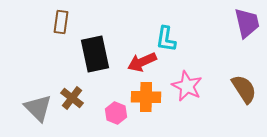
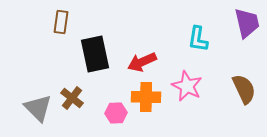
cyan L-shape: moved 32 px right
brown semicircle: rotated 8 degrees clockwise
pink hexagon: rotated 25 degrees counterclockwise
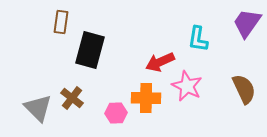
purple trapezoid: rotated 132 degrees counterclockwise
black rectangle: moved 5 px left, 4 px up; rotated 27 degrees clockwise
red arrow: moved 18 px right
orange cross: moved 1 px down
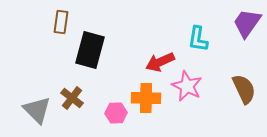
gray triangle: moved 1 px left, 2 px down
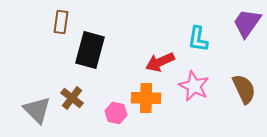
pink star: moved 7 px right
pink hexagon: rotated 15 degrees clockwise
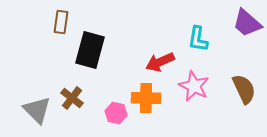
purple trapezoid: rotated 84 degrees counterclockwise
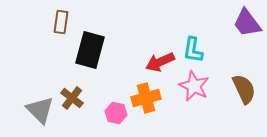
purple trapezoid: rotated 12 degrees clockwise
cyan L-shape: moved 5 px left, 11 px down
orange cross: rotated 16 degrees counterclockwise
gray triangle: moved 3 px right
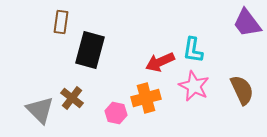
brown semicircle: moved 2 px left, 1 px down
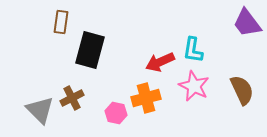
brown cross: rotated 25 degrees clockwise
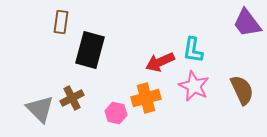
gray triangle: moved 1 px up
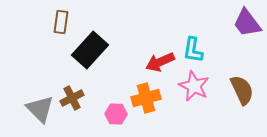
black rectangle: rotated 27 degrees clockwise
pink hexagon: moved 1 px down; rotated 10 degrees counterclockwise
